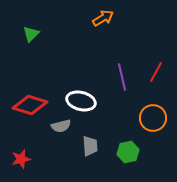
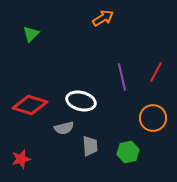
gray semicircle: moved 3 px right, 2 px down
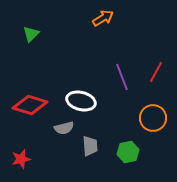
purple line: rotated 8 degrees counterclockwise
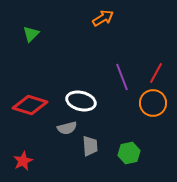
red line: moved 1 px down
orange circle: moved 15 px up
gray semicircle: moved 3 px right
green hexagon: moved 1 px right, 1 px down
red star: moved 2 px right, 2 px down; rotated 12 degrees counterclockwise
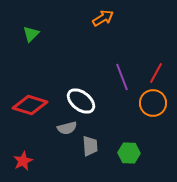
white ellipse: rotated 24 degrees clockwise
green hexagon: rotated 15 degrees clockwise
